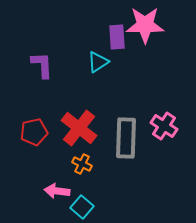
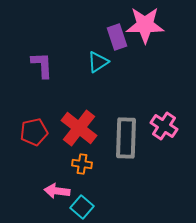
purple rectangle: rotated 15 degrees counterclockwise
orange cross: rotated 18 degrees counterclockwise
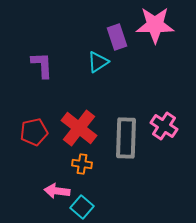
pink star: moved 10 px right
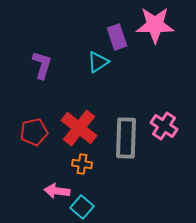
purple L-shape: rotated 20 degrees clockwise
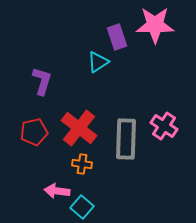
purple L-shape: moved 16 px down
gray rectangle: moved 1 px down
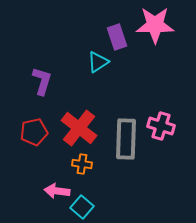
pink cross: moved 3 px left; rotated 16 degrees counterclockwise
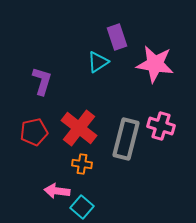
pink star: moved 39 px down; rotated 9 degrees clockwise
gray rectangle: rotated 12 degrees clockwise
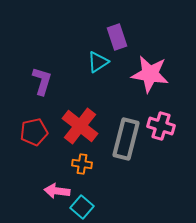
pink star: moved 5 px left, 10 px down
red cross: moved 1 px right, 2 px up
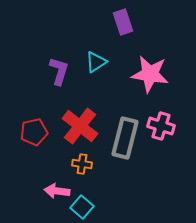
purple rectangle: moved 6 px right, 15 px up
cyan triangle: moved 2 px left
purple L-shape: moved 17 px right, 10 px up
gray rectangle: moved 1 px left, 1 px up
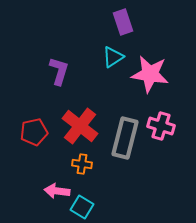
cyan triangle: moved 17 px right, 5 px up
cyan square: rotated 10 degrees counterclockwise
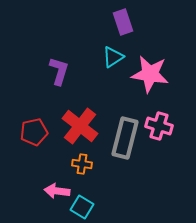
pink cross: moved 2 px left
